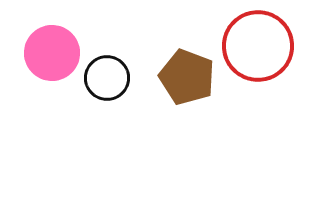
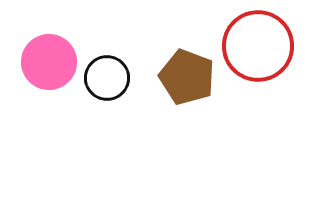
pink circle: moved 3 px left, 9 px down
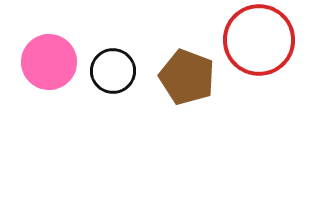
red circle: moved 1 px right, 6 px up
black circle: moved 6 px right, 7 px up
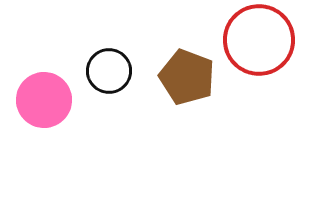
pink circle: moved 5 px left, 38 px down
black circle: moved 4 px left
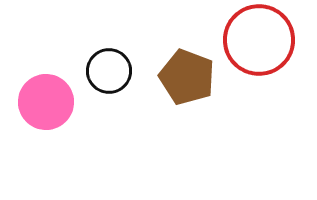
pink circle: moved 2 px right, 2 px down
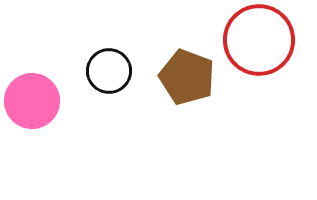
pink circle: moved 14 px left, 1 px up
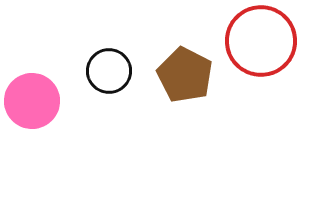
red circle: moved 2 px right, 1 px down
brown pentagon: moved 2 px left, 2 px up; rotated 6 degrees clockwise
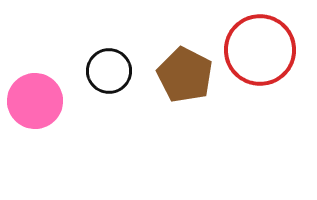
red circle: moved 1 px left, 9 px down
pink circle: moved 3 px right
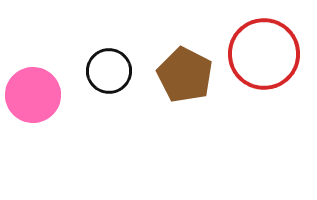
red circle: moved 4 px right, 4 px down
pink circle: moved 2 px left, 6 px up
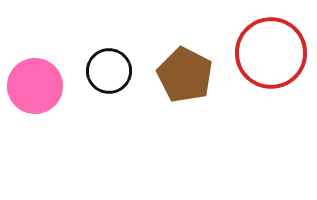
red circle: moved 7 px right, 1 px up
pink circle: moved 2 px right, 9 px up
